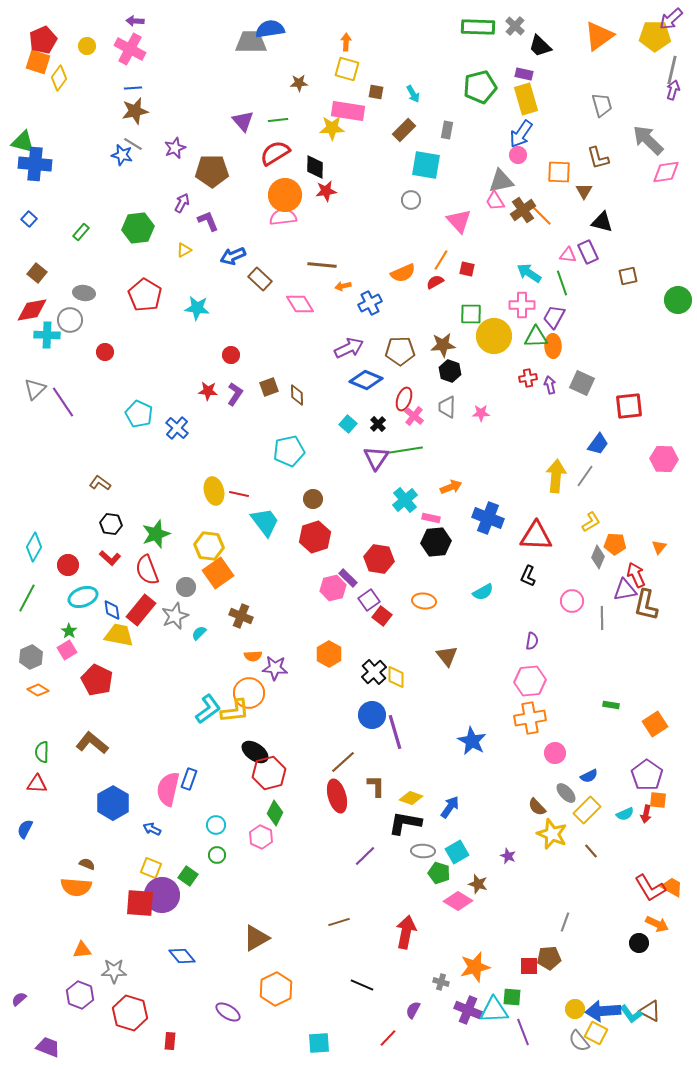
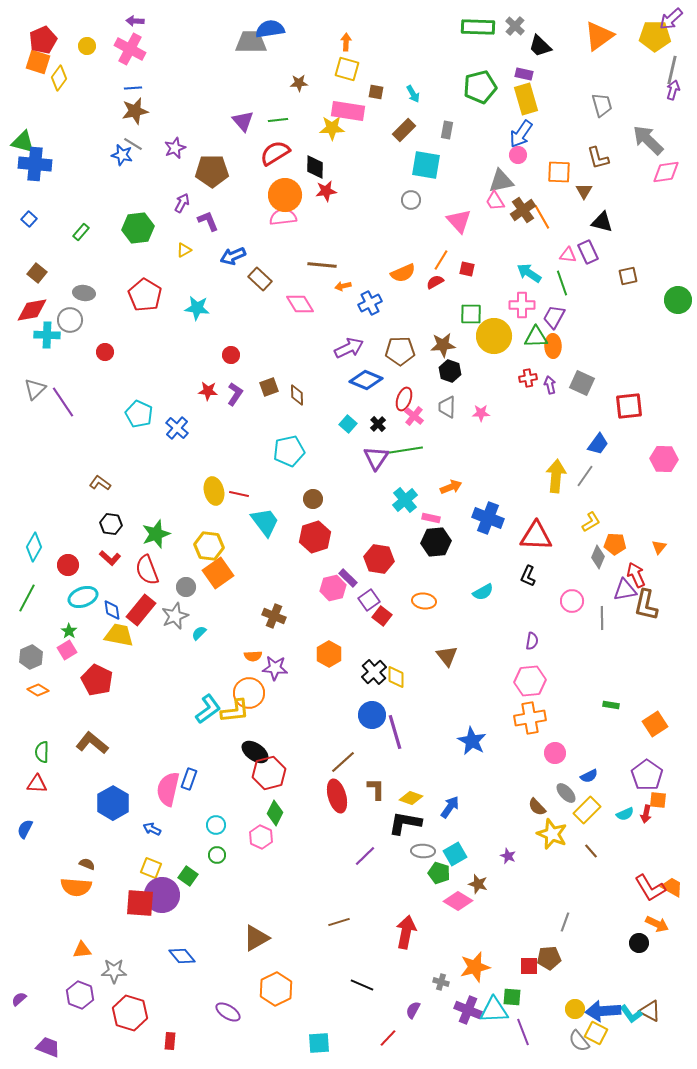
orange line at (541, 215): moved 1 px right, 2 px down; rotated 15 degrees clockwise
brown cross at (241, 616): moved 33 px right
brown L-shape at (376, 786): moved 3 px down
cyan square at (457, 852): moved 2 px left, 2 px down
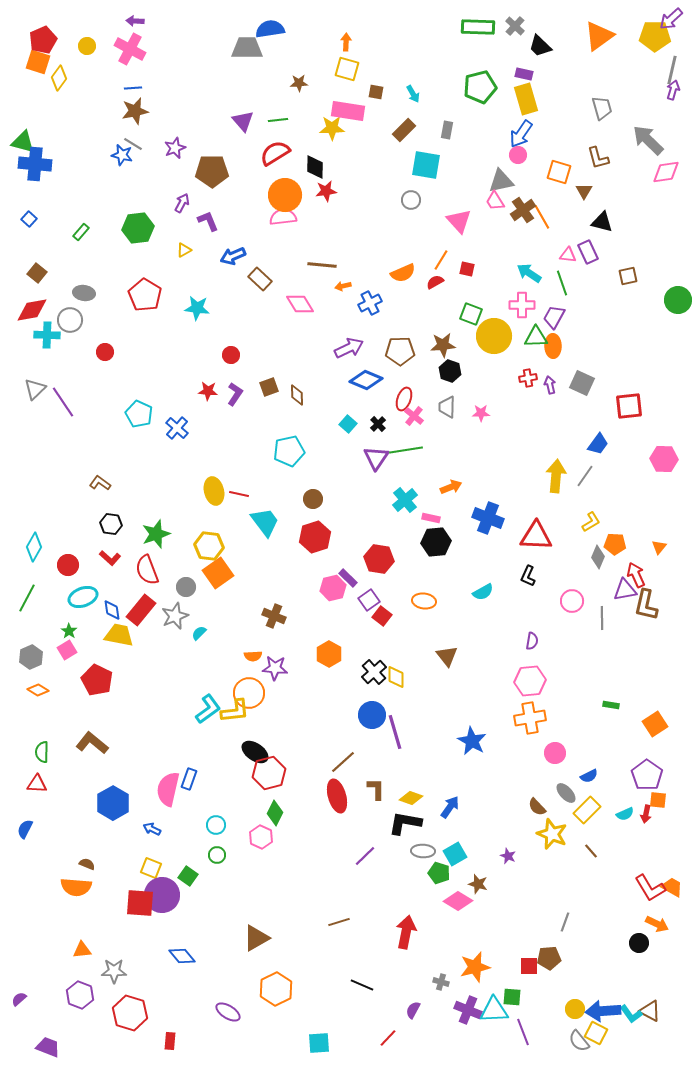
gray trapezoid at (251, 42): moved 4 px left, 6 px down
gray trapezoid at (602, 105): moved 3 px down
orange square at (559, 172): rotated 15 degrees clockwise
green square at (471, 314): rotated 20 degrees clockwise
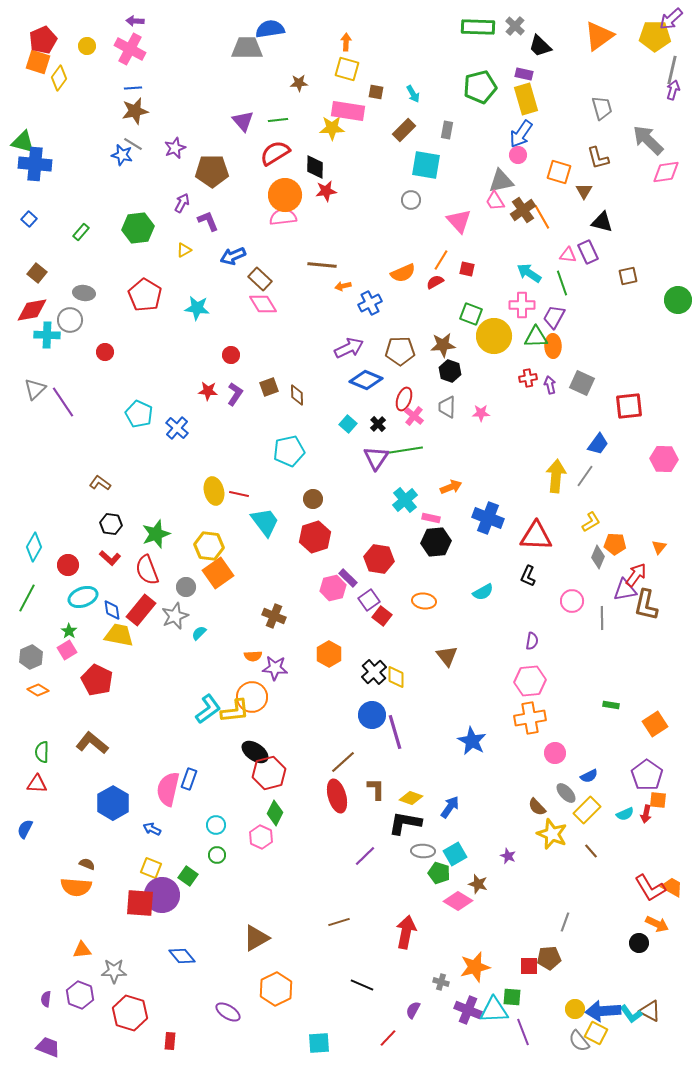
pink diamond at (300, 304): moved 37 px left
red arrow at (636, 575): rotated 60 degrees clockwise
orange circle at (249, 693): moved 3 px right, 4 px down
purple semicircle at (19, 999): moved 27 px right; rotated 42 degrees counterclockwise
